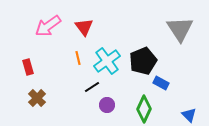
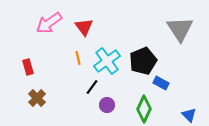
pink arrow: moved 1 px right, 3 px up
black line: rotated 21 degrees counterclockwise
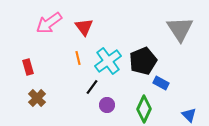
cyan cross: moved 1 px right
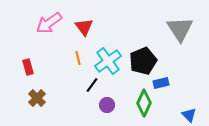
blue rectangle: rotated 42 degrees counterclockwise
black line: moved 2 px up
green diamond: moved 6 px up
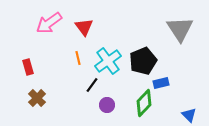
green diamond: rotated 20 degrees clockwise
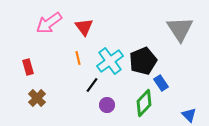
cyan cross: moved 2 px right
blue rectangle: rotated 70 degrees clockwise
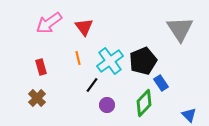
red rectangle: moved 13 px right
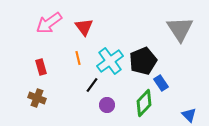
brown cross: rotated 24 degrees counterclockwise
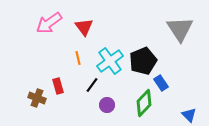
red rectangle: moved 17 px right, 19 px down
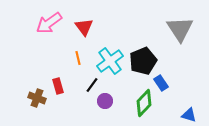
purple circle: moved 2 px left, 4 px up
blue triangle: rotated 28 degrees counterclockwise
